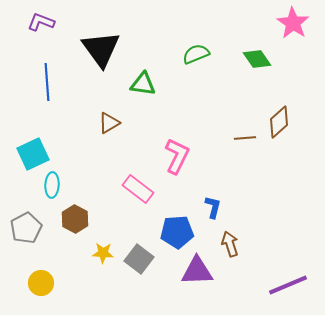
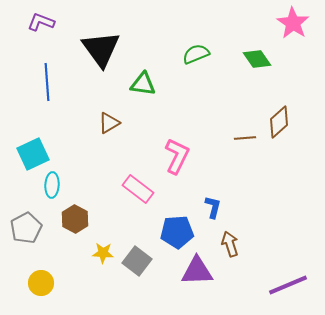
gray square: moved 2 px left, 2 px down
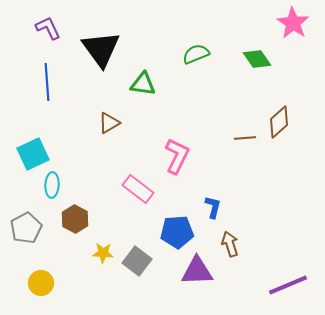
purple L-shape: moved 7 px right, 6 px down; rotated 44 degrees clockwise
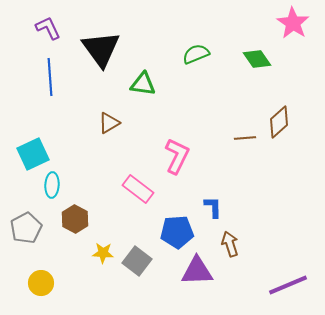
blue line: moved 3 px right, 5 px up
blue L-shape: rotated 15 degrees counterclockwise
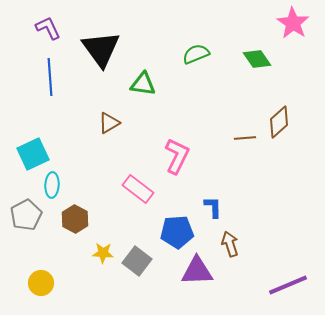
gray pentagon: moved 13 px up
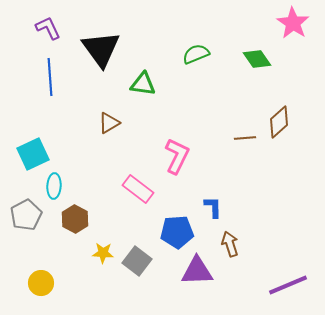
cyan ellipse: moved 2 px right, 1 px down
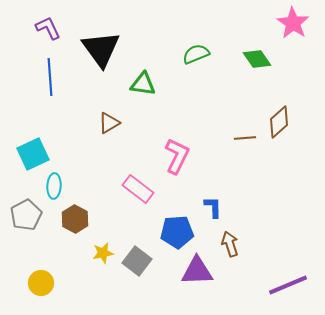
yellow star: rotated 15 degrees counterclockwise
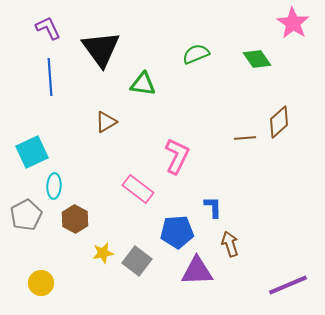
brown triangle: moved 3 px left, 1 px up
cyan square: moved 1 px left, 2 px up
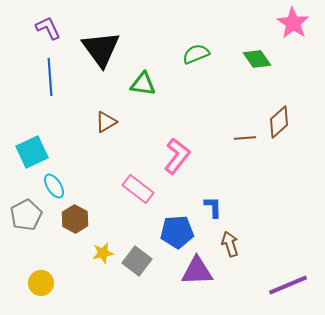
pink L-shape: rotated 12 degrees clockwise
cyan ellipse: rotated 35 degrees counterclockwise
